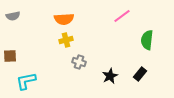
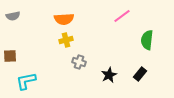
black star: moved 1 px left, 1 px up
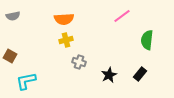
brown square: rotated 32 degrees clockwise
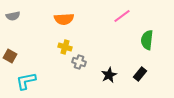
yellow cross: moved 1 px left, 7 px down; rotated 32 degrees clockwise
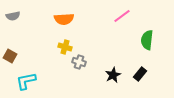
black star: moved 4 px right
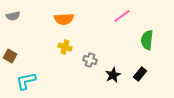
gray cross: moved 11 px right, 2 px up
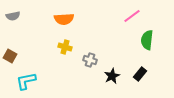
pink line: moved 10 px right
black star: moved 1 px left, 1 px down
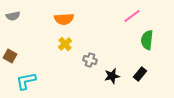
yellow cross: moved 3 px up; rotated 32 degrees clockwise
black star: rotated 14 degrees clockwise
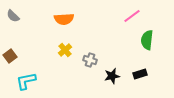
gray semicircle: rotated 56 degrees clockwise
yellow cross: moved 6 px down
brown square: rotated 24 degrees clockwise
black rectangle: rotated 32 degrees clockwise
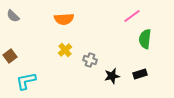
green semicircle: moved 2 px left, 1 px up
